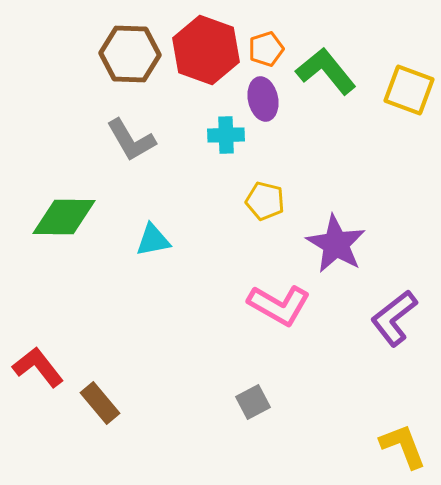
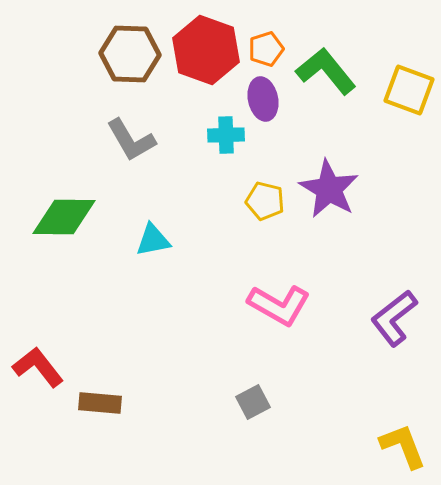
purple star: moved 7 px left, 55 px up
brown rectangle: rotated 45 degrees counterclockwise
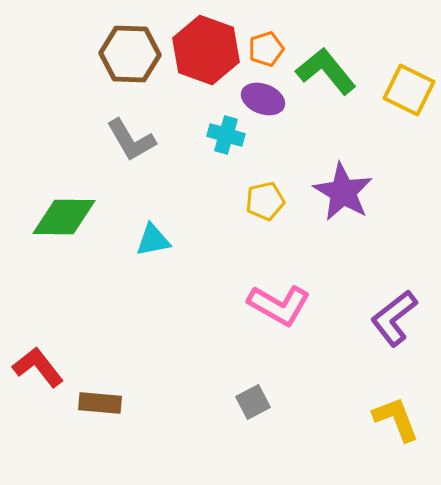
yellow square: rotated 6 degrees clockwise
purple ellipse: rotated 57 degrees counterclockwise
cyan cross: rotated 18 degrees clockwise
purple star: moved 14 px right, 3 px down
yellow pentagon: rotated 27 degrees counterclockwise
yellow L-shape: moved 7 px left, 27 px up
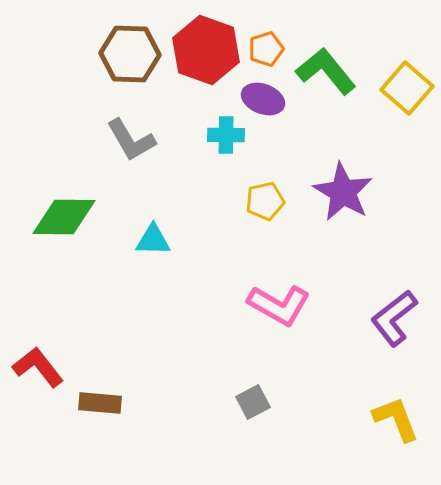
yellow square: moved 2 px left, 2 px up; rotated 15 degrees clockwise
cyan cross: rotated 15 degrees counterclockwise
cyan triangle: rotated 12 degrees clockwise
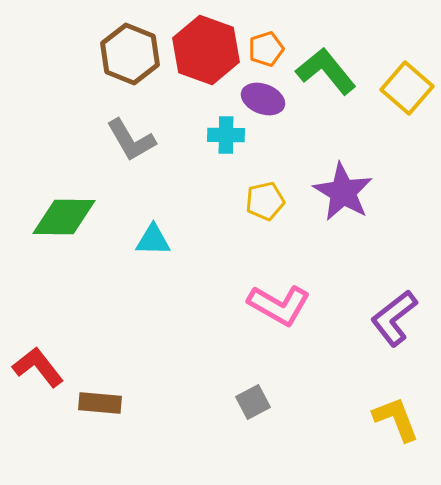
brown hexagon: rotated 20 degrees clockwise
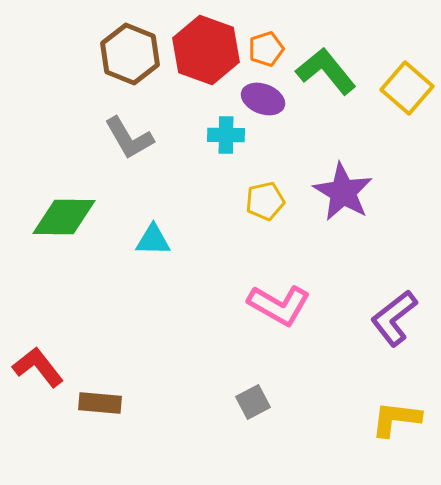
gray L-shape: moved 2 px left, 2 px up
yellow L-shape: rotated 62 degrees counterclockwise
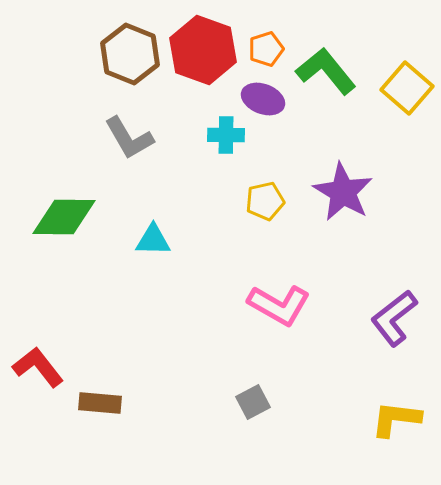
red hexagon: moved 3 px left
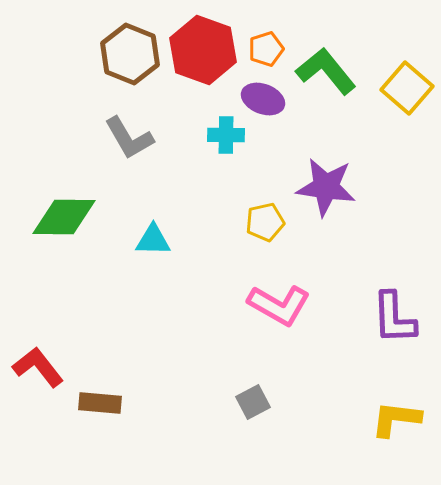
purple star: moved 17 px left, 5 px up; rotated 22 degrees counterclockwise
yellow pentagon: moved 21 px down
purple L-shape: rotated 54 degrees counterclockwise
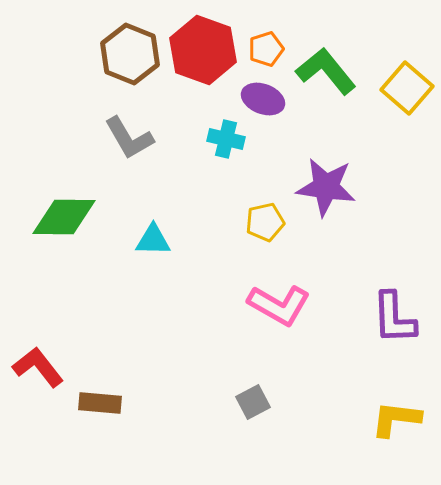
cyan cross: moved 4 px down; rotated 12 degrees clockwise
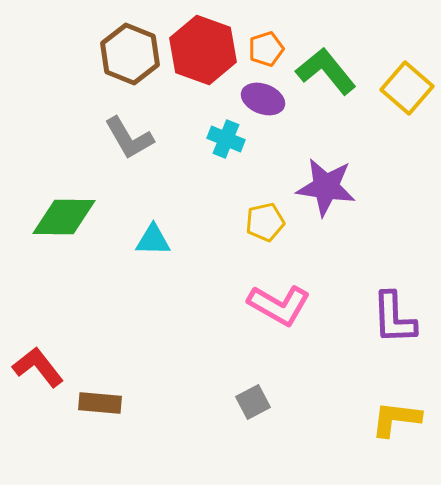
cyan cross: rotated 9 degrees clockwise
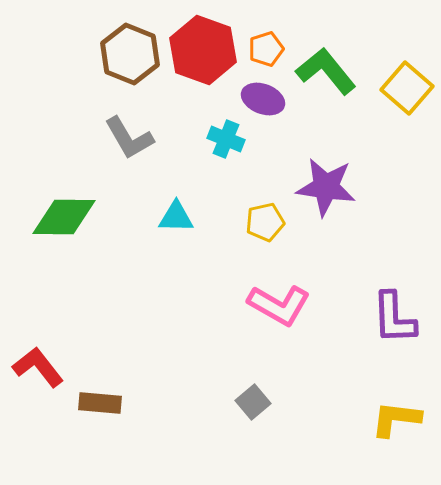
cyan triangle: moved 23 px right, 23 px up
gray square: rotated 12 degrees counterclockwise
